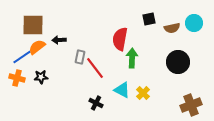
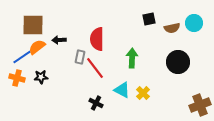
red semicircle: moved 23 px left; rotated 10 degrees counterclockwise
brown cross: moved 9 px right
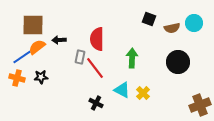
black square: rotated 32 degrees clockwise
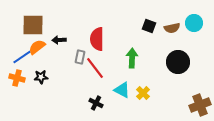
black square: moved 7 px down
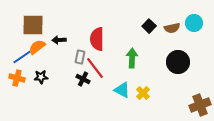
black square: rotated 24 degrees clockwise
black cross: moved 13 px left, 24 px up
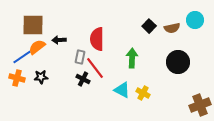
cyan circle: moved 1 px right, 3 px up
yellow cross: rotated 16 degrees counterclockwise
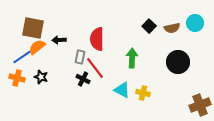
cyan circle: moved 3 px down
brown square: moved 3 px down; rotated 10 degrees clockwise
black star: rotated 24 degrees clockwise
yellow cross: rotated 16 degrees counterclockwise
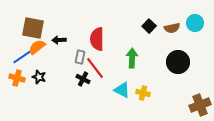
black star: moved 2 px left
